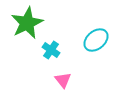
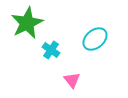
cyan ellipse: moved 1 px left, 1 px up
pink triangle: moved 9 px right
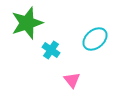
green star: rotated 8 degrees clockwise
